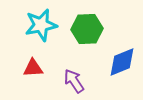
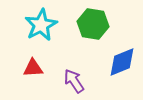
cyan star: rotated 16 degrees counterclockwise
green hexagon: moved 6 px right, 5 px up; rotated 12 degrees clockwise
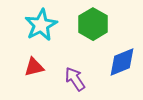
green hexagon: rotated 20 degrees clockwise
red triangle: moved 1 px right, 1 px up; rotated 10 degrees counterclockwise
purple arrow: moved 1 px right, 2 px up
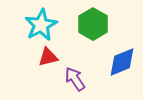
red triangle: moved 14 px right, 10 px up
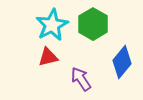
cyan star: moved 11 px right
blue diamond: rotated 28 degrees counterclockwise
purple arrow: moved 6 px right
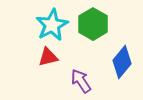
purple arrow: moved 2 px down
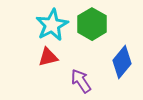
green hexagon: moved 1 px left
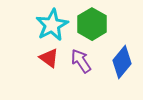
red triangle: moved 1 px right, 1 px down; rotated 50 degrees clockwise
purple arrow: moved 20 px up
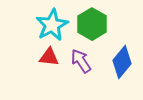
red triangle: moved 1 px up; rotated 30 degrees counterclockwise
